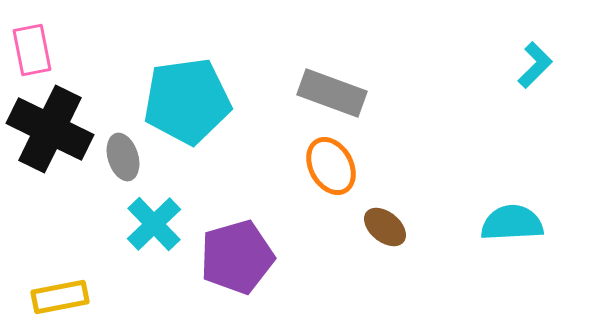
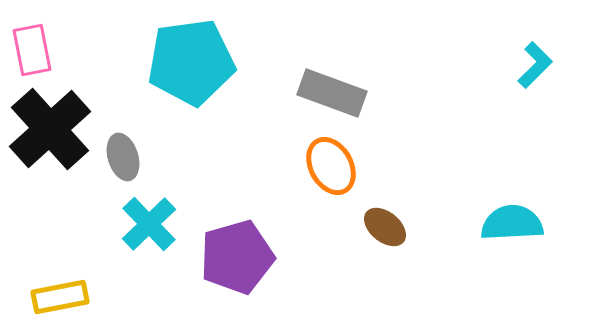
cyan pentagon: moved 4 px right, 39 px up
black cross: rotated 22 degrees clockwise
cyan cross: moved 5 px left
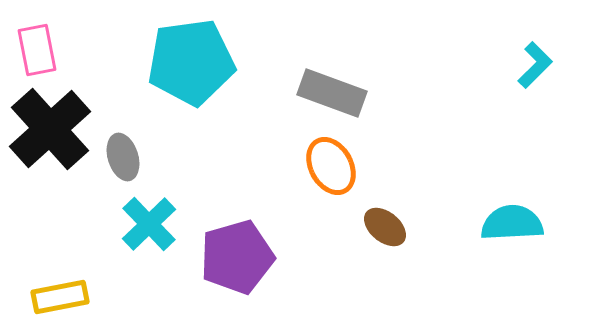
pink rectangle: moved 5 px right
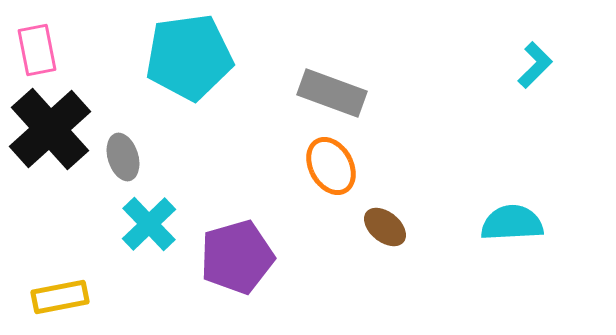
cyan pentagon: moved 2 px left, 5 px up
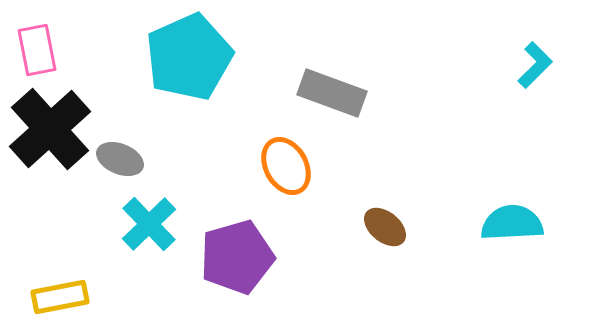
cyan pentagon: rotated 16 degrees counterclockwise
gray ellipse: moved 3 px left, 2 px down; rotated 51 degrees counterclockwise
orange ellipse: moved 45 px left
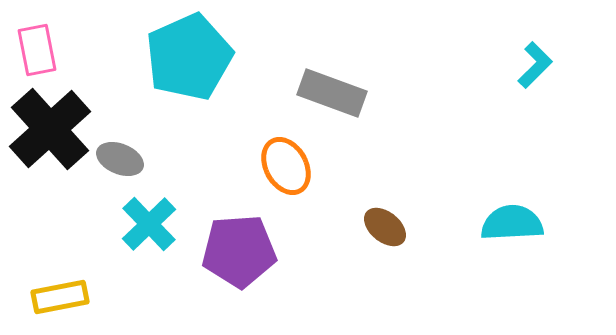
purple pentagon: moved 2 px right, 6 px up; rotated 12 degrees clockwise
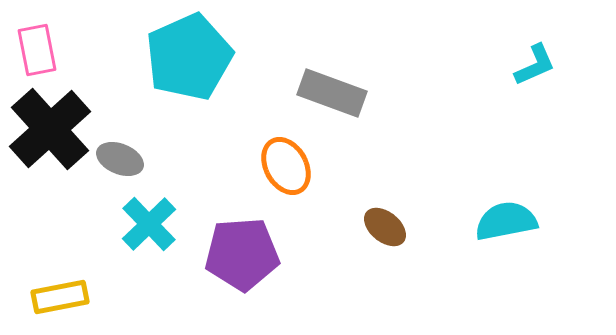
cyan L-shape: rotated 21 degrees clockwise
cyan semicircle: moved 6 px left, 2 px up; rotated 8 degrees counterclockwise
purple pentagon: moved 3 px right, 3 px down
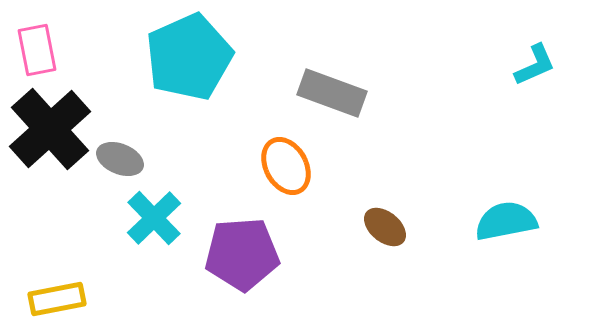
cyan cross: moved 5 px right, 6 px up
yellow rectangle: moved 3 px left, 2 px down
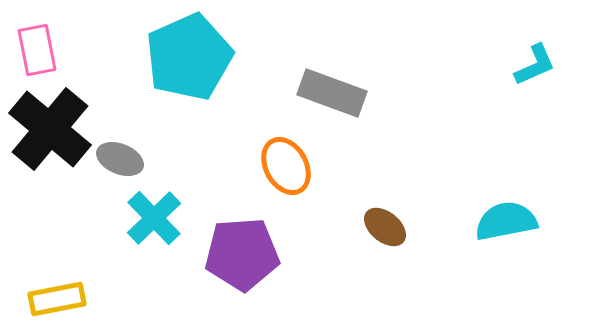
black cross: rotated 8 degrees counterclockwise
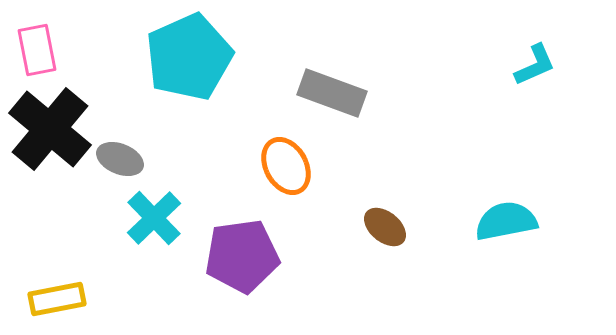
purple pentagon: moved 2 px down; rotated 4 degrees counterclockwise
